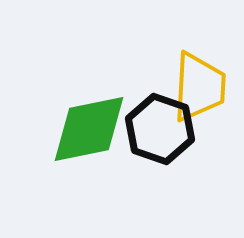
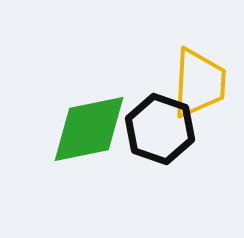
yellow trapezoid: moved 4 px up
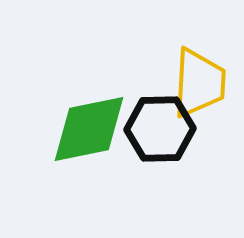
black hexagon: rotated 20 degrees counterclockwise
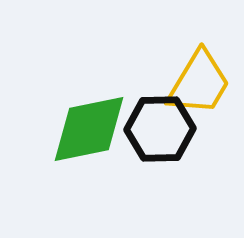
yellow trapezoid: rotated 28 degrees clockwise
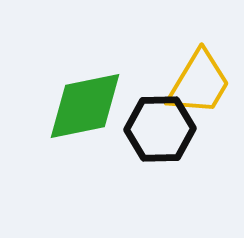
green diamond: moved 4 px left, 23 px up
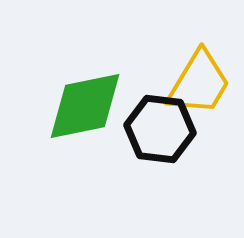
black hexagon: rotated 8 degrees clockwise
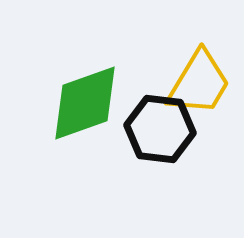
green diamond: moved 3 px up; rotated 8 degrees counterclockwise
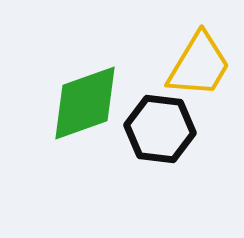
yellow trapezoid: moved 18 px up
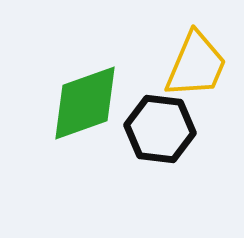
yellow trapezoid: moved 3 px left; rotated 8 degrees counterclockwise
